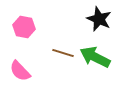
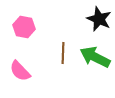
brown line: rotated 75 degrees clockwise
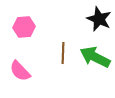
pink hexagon: rotated 15 degrees counterclockwise
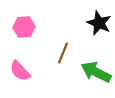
black star: moved 4 px down
brown line: rotated 20 degrees clockwise
green arrow: moved 1 px right, 15 px down
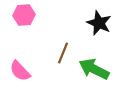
pink hexagon: moved 12 px up
green arrow: moved 2 px left, 3 px up
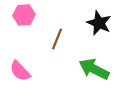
brown line: moved 6 px left, 14 px up
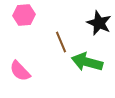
brown line: moved 4 px right, 3 px down; rotated 45 degrees counterclockwise
green arrow: moved 7 px left, 7 px up; rotated 12 degrees counterclockwise
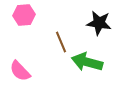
black star: rotated 15 degrees counterclockwise
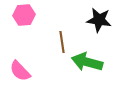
black star: moved 3 px up
brown line: moved 1 px right; rotated 15 degrees clockwise
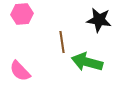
pink hexagon: moved 2 px left, 1 px up
